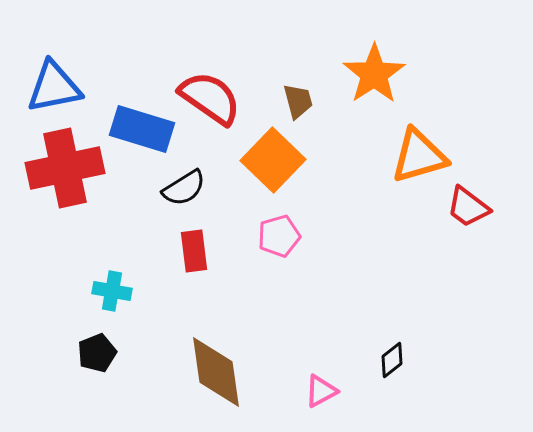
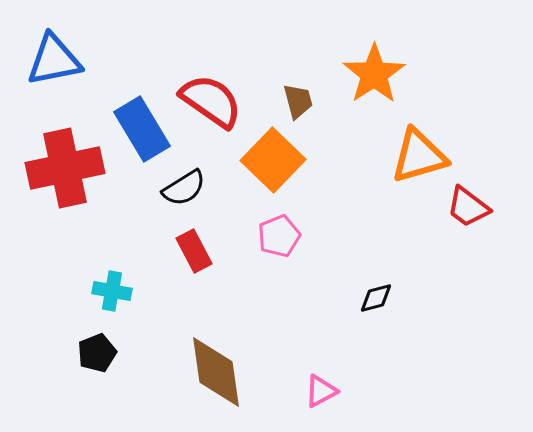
blue triangle: moved 27 px up
red semicircle: moved 1 px right, 3 px down
blue rectangle: rotated 42 degrees clockwise
pink pentagon: rotated 6 degrees counterclockwise
red rectangle: rotated 21 degrees counterclockwise
black diamond: moved 16 px left, 62 px up; rotated 24 degrees clockwise
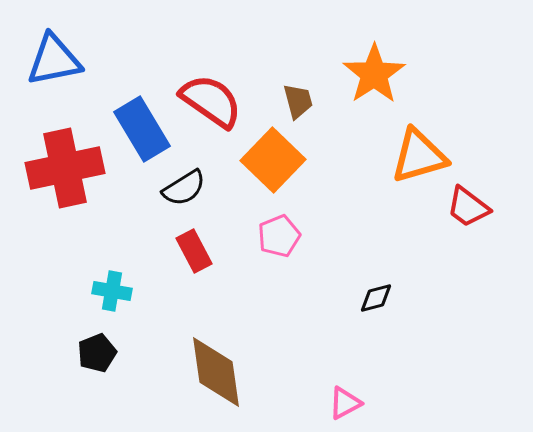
pink triangle: moved 24 px right, 12 px down
